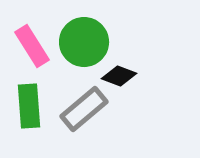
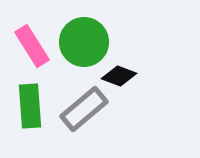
green rectangle: moved 1 px right
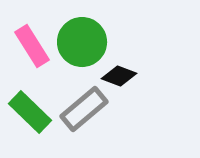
green circle: moved 2 px left
green rectangle: moved 6 px down; rotated 42 degrees counterclockwise
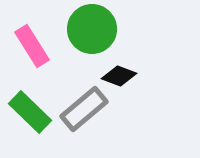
green circle: moved 10 px right, 13 px up
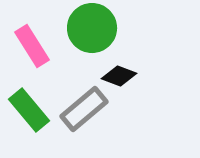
green circle: moved 1 px up
green rectangle: moved 1 px left, 2 px up; rotated 6 degrees clockwise
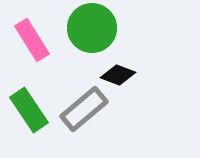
pink rectangle: moved 6 px up
black diamond: moved 1 px left, 1 px up
green rectangle: rotated 6 degrees clockwise
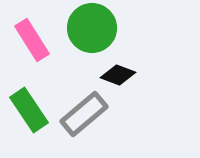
gray rectangle: moved 5 px down
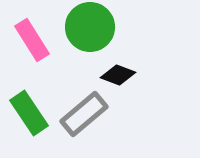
green circle: moved 2 px left, 1 px up
green rectangle: moved 3 px down
